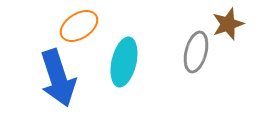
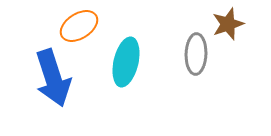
gray ellipse: moved 2 px down; rotated 12 degrees counterclockwise
cyan ellipse: moved 2 px right
blue arrow: moved 5 px left
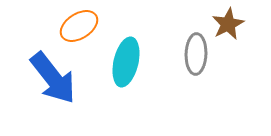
brown star: rotated 8 degrees counterclockwise
blue arrow: rotated 20 degrees counterclockwise
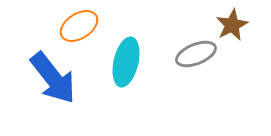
brown star: moved 4 px right, 1 px down
gray ellipse: rotated 66 degrees clockwise
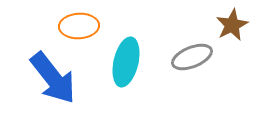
orange ellipse: rotated 30 degrees clockwise
gray ellipse: moved 4 px left, 3 px down
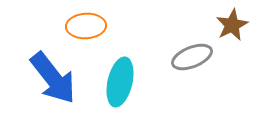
orange ellipse: moved 7 px right
cyan ellipse: moved 6 px left, 20 px down
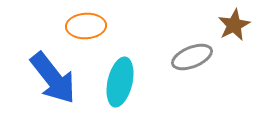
brown star: moved 2 px right
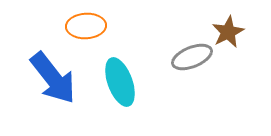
brown star: moved 6 px left, 7 px down
cyan ellipse: rotated 33 degrees counterclockwise
